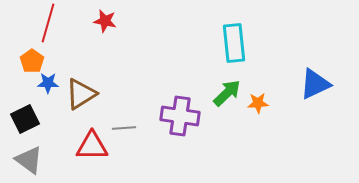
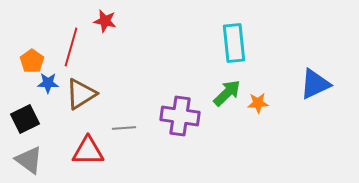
red line: moved 23 px right, 24 px down
red triangle: moved 4 px left, 5 px down
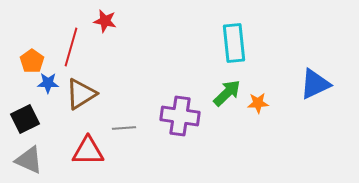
gray triangle: rotated 12 degrees counterclockwise
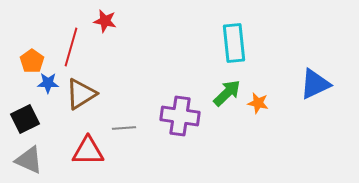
orange star: rotated 15 degrees clockwise
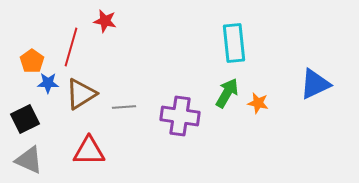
green arrow: rotated 16 degrees counterclockwise
gray line: moved 21 px up
red triangle: moved 1 px right
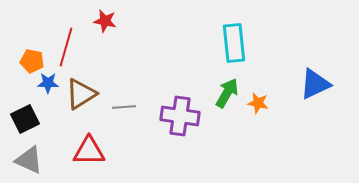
red line: moved 5 px left
orange pentagon: rotated 25 degrees counterclockwise
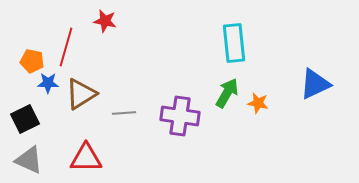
gray line: moved 6 px down
red triangle: moved 3 px left, 7 px down
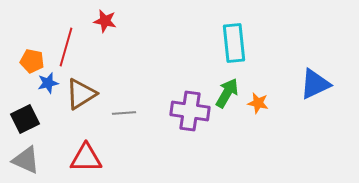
blue star: rotated 15 degrees counterclockwise
purple cross: moved 10 px right, 5 px up
gray triangle: moved 3 px left
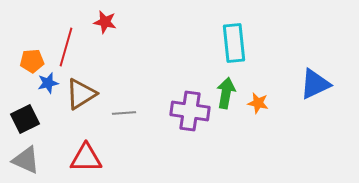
red star: moved 1 px down
orange pentagon: rotated 15 degrees counterclockwise
green arrow: moved 1 px left; rotated 20 degrees counterclockwise
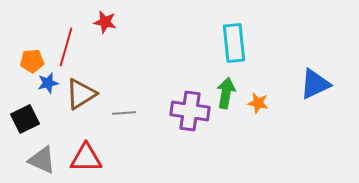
gray triangle: moved 16 px right
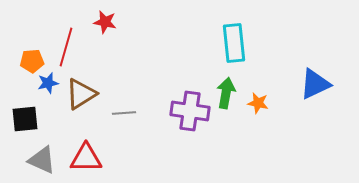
black square: rotated 20 degrees clockwise
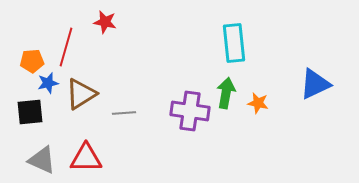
black square: moved 5 px right, 7 px up
